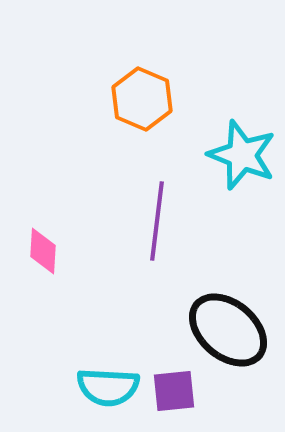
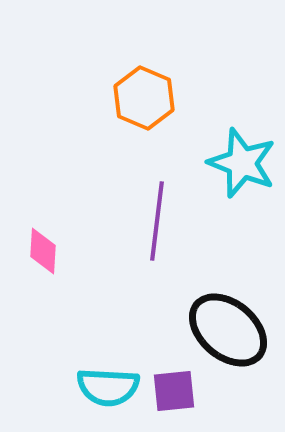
orange hexagon: moved 2 px right, 1 px up
cyan star: moved 8 px down
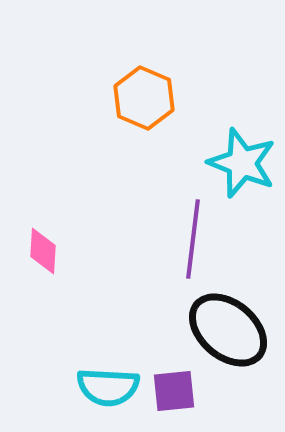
purple line: moved 36 px right, 18 px down
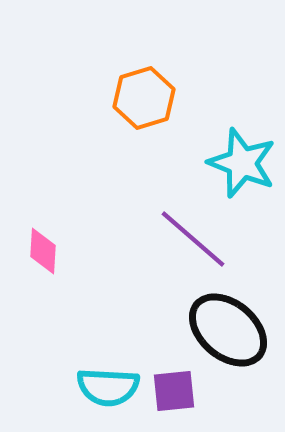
orange hexagon: rotated 20 degrees clockwise
purple line: rotated 56 degrees counterclockwise
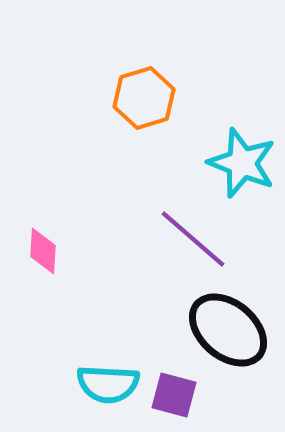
cyan semicircle: moved 3 px up
purple square: moved 4 px down; rotated 21 degrees clockwise
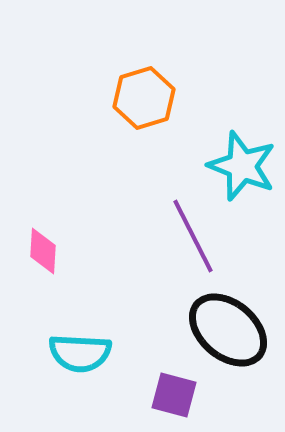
cyan star: moved 3 px down
purple line: moved 3 px up; rotated 22 degrees clockwise
cyan semicircle: moved 28 px left, 31 px up
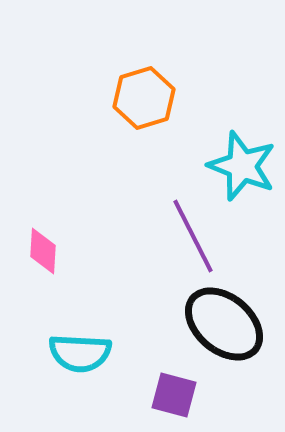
black ellipse: moved 4 px left, 6 px up
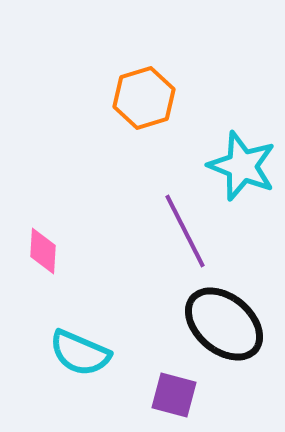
purple line: moved 8 px left, 5 px up
cyan semicircle: rotated 20 degrees clockwise
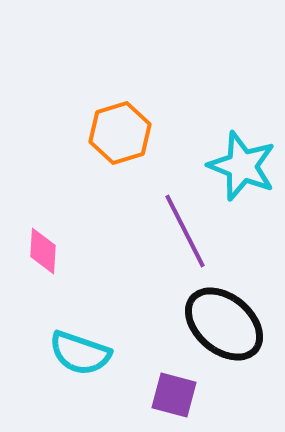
orange hexagon: moved 24 px left, 35 px down
cyan semicircle: rotated 4 degrees counterclockwise
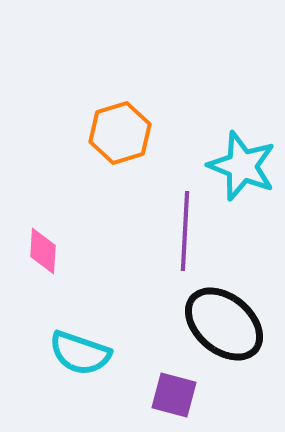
purple line: rotated 30 degrees clockwise
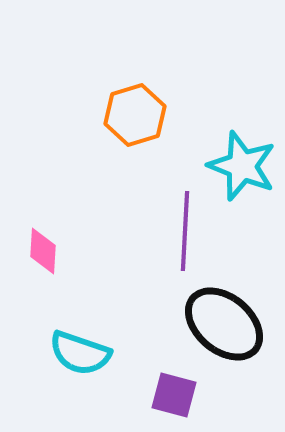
orange hexagon: moved 15 px right, 18 px up
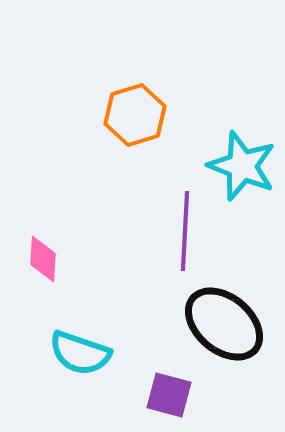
pink diamond: moved 8 px down
purple square: moved 5 px left
